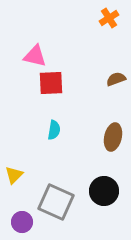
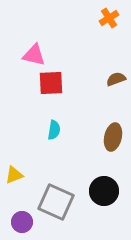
pink triangle: moved 1 px left, 1 px up
yellow triangle: rotated 24 degrees clockwise
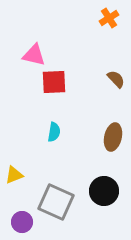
brown semicircle: rotated 66 degrees clockwise
red square: moved 3 px right, 1 px up
cyan semicircle: moved 2 px down
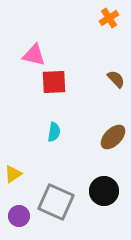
brown ellipse: rotated 32 degrees clockwise
yellow triangle: moved 1 px left, 1 px up; rotated 12 degrees counterclockwise
purple circle: moved 3 px left, 6 px up
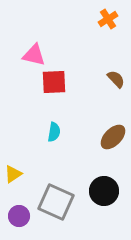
orange cross: moved 1 px left, 1 px down
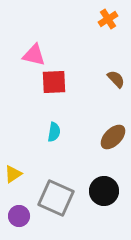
gray square: moved 4 px up
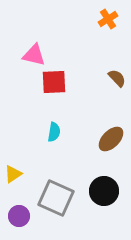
brown semicircle: moved 1 px right, 1 px up
brown ellipse: moved 2 px left, 2 px down
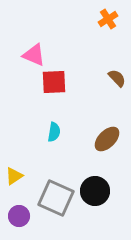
pink triangle: rotated 10 degrees clockwise
brown ellipse: moved 4 px left
yellow triangle: moved 1 px right, 2 px down
black circle: moved 9 px left
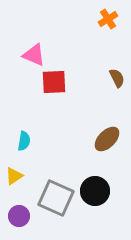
brown semicircle: rotated 18 degrees clockwise
cyan semicircle: moved 30 px left, 9 px down
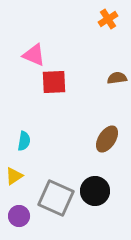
brown semicircle: rotated 72 degrees counterclockwise
brown ellipse: rotated 12 degrees counterclockwise
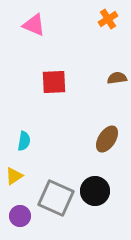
pink triangle: moved 30 px up
purple circle: moved 1 px right
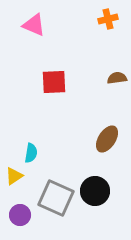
orange cross: rotated 18 degrees clockwise
cyan semicircle: moved 7 px right, 12 px down
purple circle: moved 1 px up
